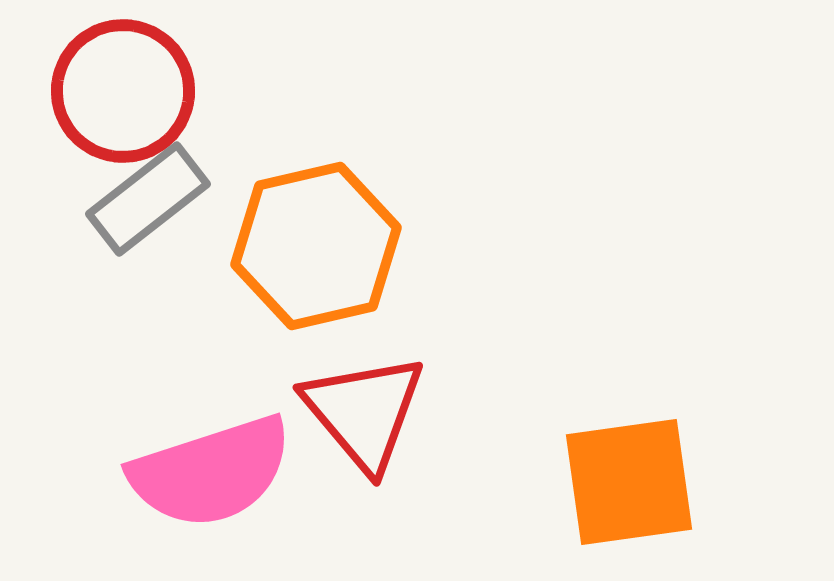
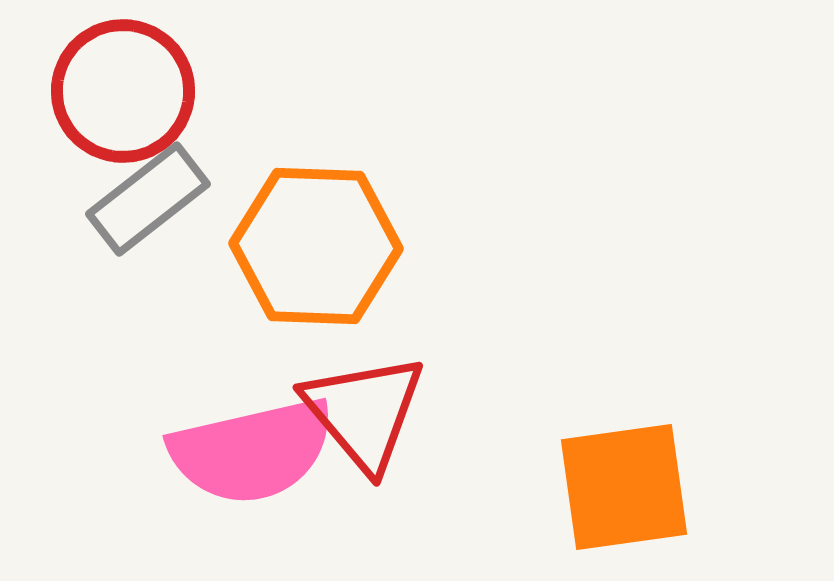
orange hexagon: rotated 15 degrees clockwise
pink semicircle: moved 41 px right, 21 px up; rotated 5 degrees clockwise
orange square: moved 5 px left, 5 px down
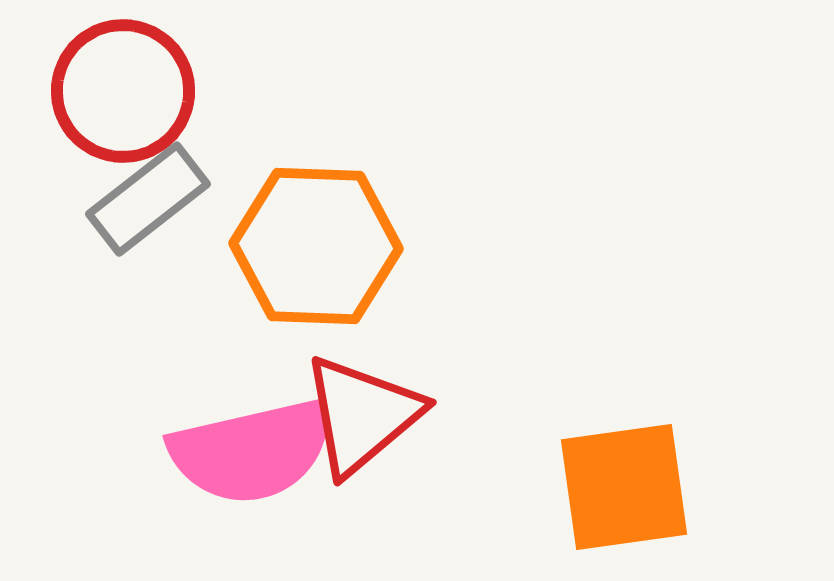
red triangle: moved 2 px left, 3 px down; rotated 30 degrees clockwise
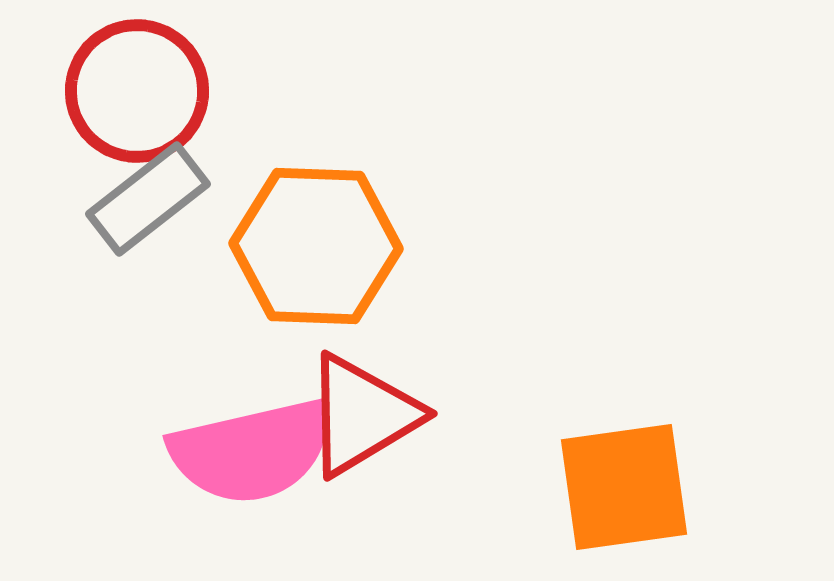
red circle: moved 14 px right
red triangle: rotated 9 degrees clockwise
